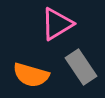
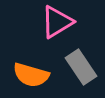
pink triangle: moved 2 px up
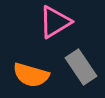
pink triangle: moved 2 px left
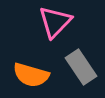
pink triangle: rotated 15 degrees counterclockwise
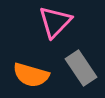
gray rectangle: moved 1 px down
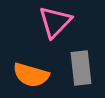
gray rectangle: rotated 28 degrees clockwise
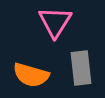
pink triangle: rotated 12 degrees counterclockwise
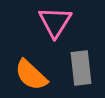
orange semicircle: rotated 27 degrees clockwise
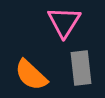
pink triangle: moved 9 px right
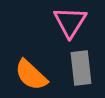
pink triangle: moved 6 px right
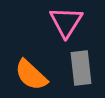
pink triangle: moved 4 px left
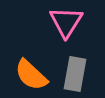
gray rectangle: moved 6 px left, 6 px down; rotated 16 degrees clockwise
